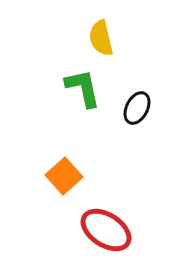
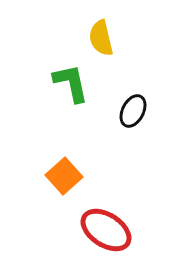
green L-shape: moved 12 px left, 5 px up
black ellipse: moved 4 px left, 3 px down
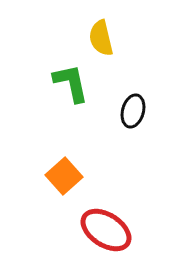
black ellipse: rotated 12 degrees counterclockwise
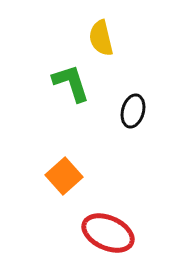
green L-shape: rotated 6 degrees counterclockwise
red ellipse: moved 2 px right, 3 px down; rotated 9 degrees counterclockwise
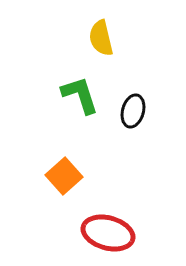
green L-shape: moved 9 px right, 12 px down
red ellipse: rotated 9 degrees counterclockwise
